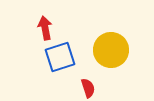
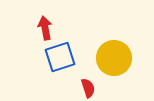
yellow circle: moved 3 px right, 8 px down
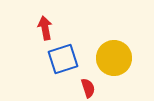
blue square: moved 3 px right, 2 px down
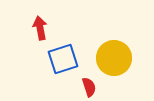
red arrow: moved 5 px left
red semicircle: moved 1 px right, 1 px up
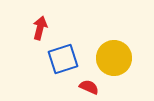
red arrow: rotated 25 degrees clockwise
red semicircle: rotated 48 degrees counterclockwise
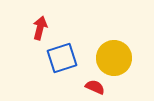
blue square: moved 1 px left, 1 px up
red semicircle: moved 6 px right
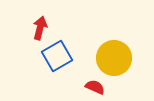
blue square: moved 5 px left, 2 px up; rotated 12 degrees counterclockwise
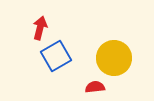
blue square: moved 1 px left
red semicircle: rotated 30 degrees counterclockwise
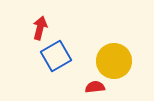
yellow circle: moved 3 px down
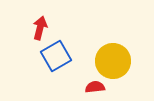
yellow circle: moved 1 px left
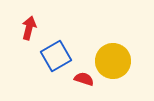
red arrow: moved 11 px left
red semicircle: moved 11 px left, 8 px up; rotated 24 degrees clockwise
